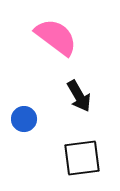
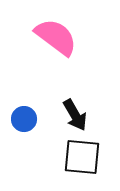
black arrow: moved 4 px left, 19 px down
black square: moved 1 px up; rotated 12 degrees clockwise
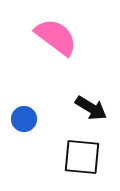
black arrow: moved 16 px right, 7 px up; rotated 28 degrees counterclockwise
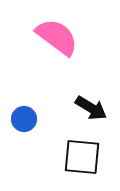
pink semicircle: moved 1 px right
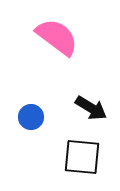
blue circle: moved 7 px right, 2 px up
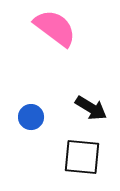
pink semicircle: moved 2 px left, 9 px up
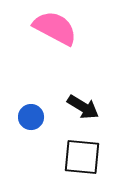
pink semicircle: rotated 9 degrees counterclockwise
black arrow: moved 8 px left, 1 px up
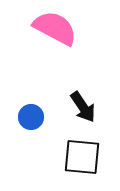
black arrow: rotated 24 degrees clockwise
